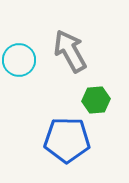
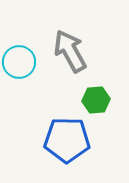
cyan circle: moved 2 px down
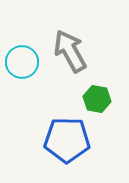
cyan circle: moved 3 px right
green hexagon: moved 1 px right, 1 px up; rotated 16 degrees clockwise
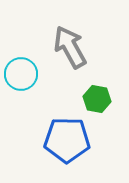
gray arrow: moved 4 px up
cyan circle: moved 1 px left, 12 px down
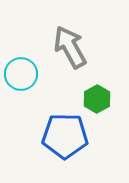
green hexagon: rotated 20 degrees clockwise
blue pentagon: moved 2 px left, 4 px up
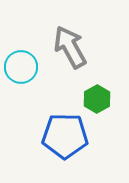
cyan circle: moved 7 px up
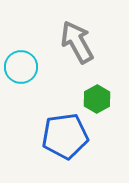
gray arrow: moved 7 px right, 5 px up
blue pentagon: rotated 9 degrees counterclockwise
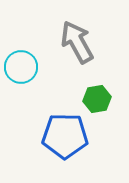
green hexagon: rotated 20 degrees clockwise
blue pentagon: rotated 9 degrees clockwise
